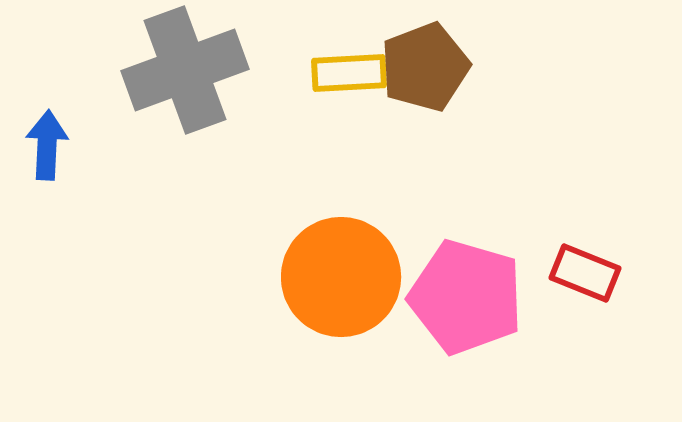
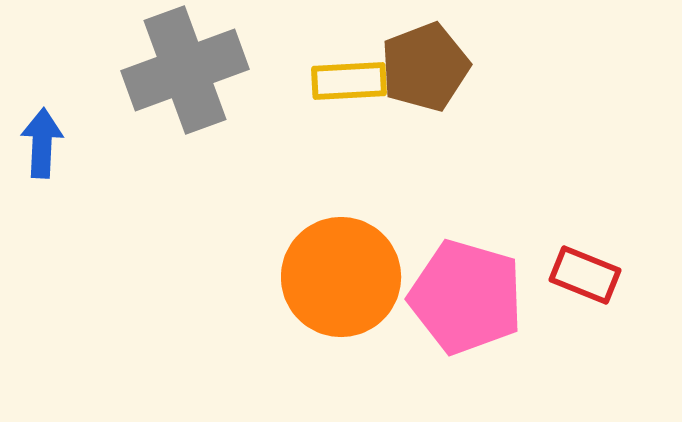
yellow rectangle: moved 8 px down
blue arrow: moved 5 px left, 2 px up
red rectangle: moved 2 px down
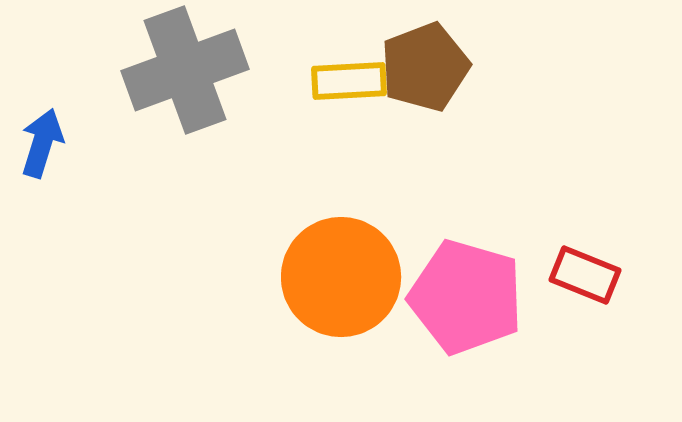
blue arrow: rotated 14 degrees clockwise
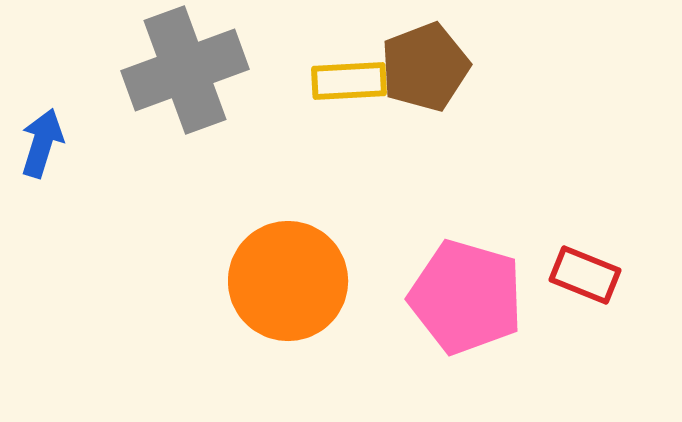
orange circle: moved 53 px left, 4 px down
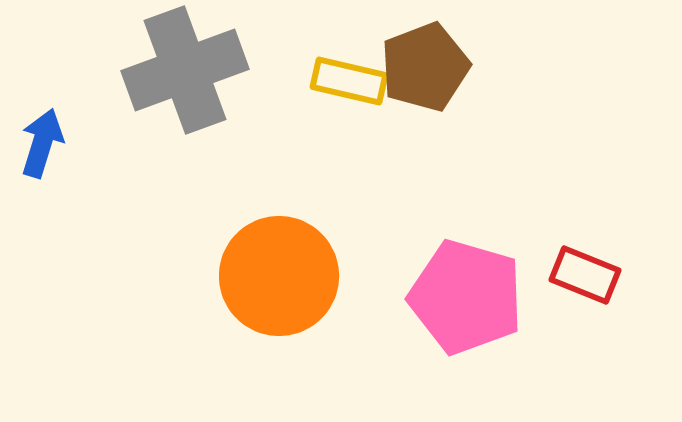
yellow rectangle: rotated 16 degrees clockwise
orange circle: moved 9 px left, 5 px up
